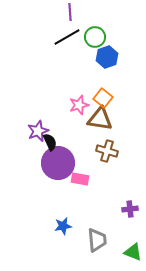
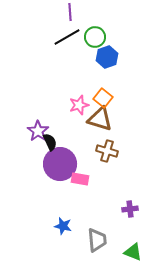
brown triangle: rotated 8 degrees clockwise
purple star: rotated 15 degrees counterclockwise
purple circle: moved 2 px right, 1 px down
blue star: rotated 24 degrees clockwise
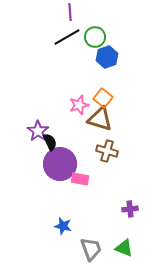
gray trapezoid: moved 6 px left, 9 px down; rotated 15 degrees counterclockwise
green triangle: moved 9 px left, 4 px up
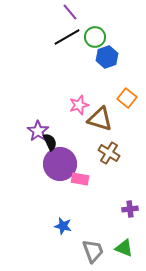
purple line: rotated 36 degrees counterclockwise
orange square: moved 24 px right
brown cross: moved 2 px right, 2 px down; rotated 15 degrees clockwise
gray trapezoid: moved 2 px right, 2 px down
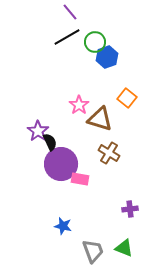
green circle: moved 5 px down
pink star: rotated 18 degrees counterclockwise
purple circle: moved 1 px right
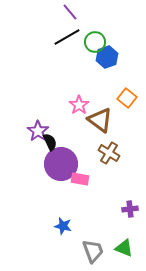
brown triangle: moved 1 px down; rotated 20 degrees clockwise
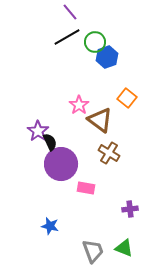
pink rectangle: moved 6 px right, 9 px down
blue star: moved 13 px left
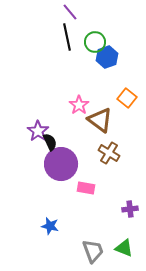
black line: rotated 72 degrees counterclockwise
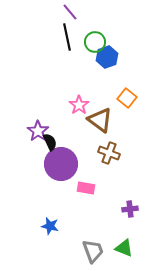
brown cross: rotated 10 degrees counterclockwise
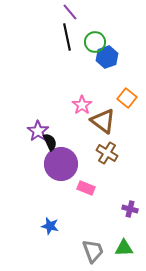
pink star: moved 3 px right
brown triangle: moved 3 px right, 1 px down
brown cross: moved 2 px left; rotated 10 degrees clockwise
pink rectangle: rotated 12 degrees clockwise
purple cross: rotated 21 degrees clockwise
green triangle: rotated 24 degrees counterclockwise
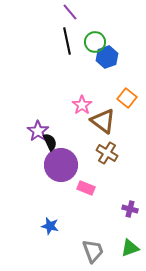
black line: moved 4 px down
purple circle: moved 1 px down
green triangle: moved 6 px right; rotated 18 degrees counterclockwise
